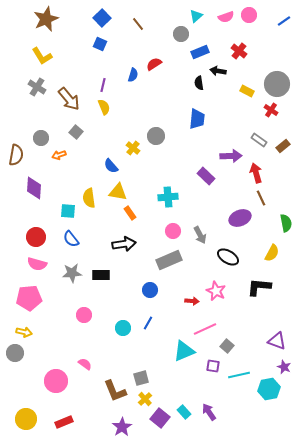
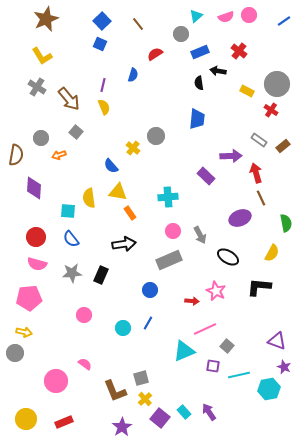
blue square at (102, 18): moved 3 px down
red semicircle at (154, 64): moved 1 px right, 10 px up
black rectangle at (101, 275): rotated 66 degrees counterclockwise
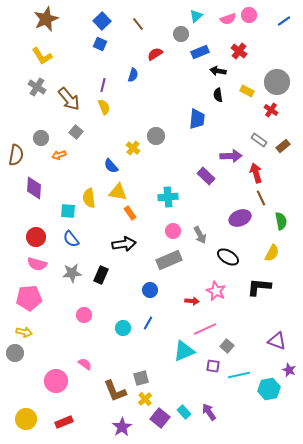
pink semicircle at (226, 17): moved 2 px right, 2 px down
black semicircle at (199, 83): moved 19 px right, 12 px down
gray circle at (277, 84): moved 2 px up
green semicircle at (286, 223): moved 5 px left, 2 px up
purple star at (284, 367): moved 5 px right, 3 px down
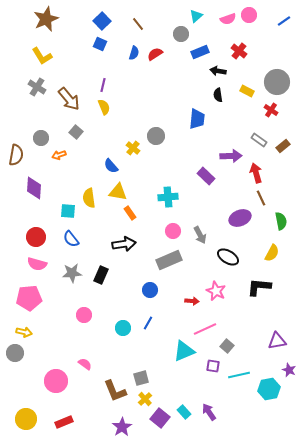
blue semicircle at (133, 75): moved 1 px right, 22 px up
purple triangle at (277, 341): rotated 30 degrees counterclockwise
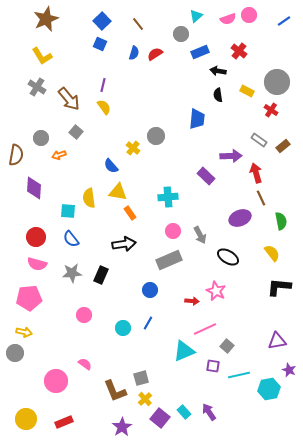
yellow semicircle at (104, 107): rotated 14 degrees counterclockwise
yellow semicircle at (272, 253): rotated 66 degrees counterclockwise
black L-shape at (259, 287): moved 20 px right
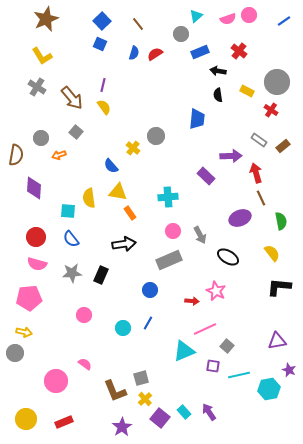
brown arrow at (69, 99): moved 3 px right, 1 px up
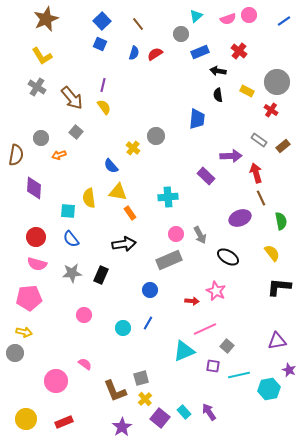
pink circle at (173, 231): moved 3 px right, 3 px down
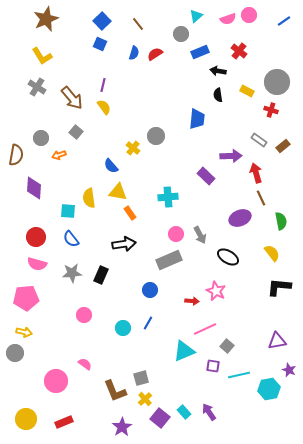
red cross at (271, 110): rotated 16 degrees counterclockwise
pink pentagon at (29, 298): moved 3 px left
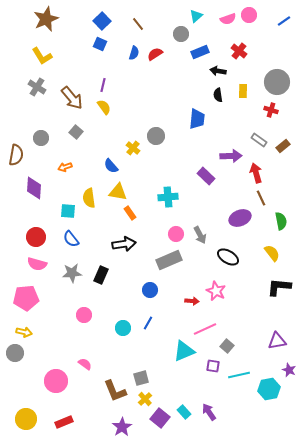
yellow rectangle at (247, 91): moved 4 px left; rotated 64 degrees clockwise
orange arrow at (59, 155): moved 6 px right, 12 px down
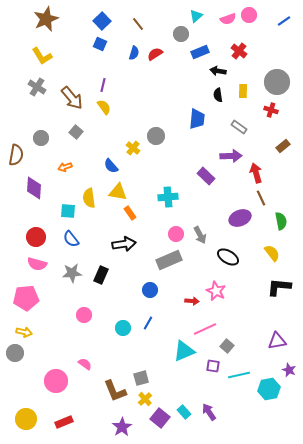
gray rectangle at (259, 140): moved 20 px left, 13 px up
